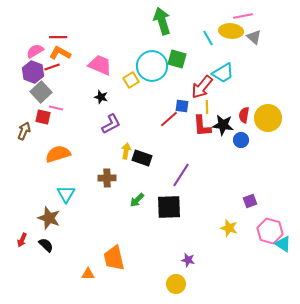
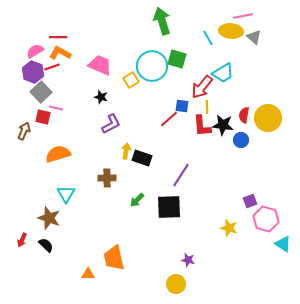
pink hexagon at (270, 231): moved 4 px left, 12 px up
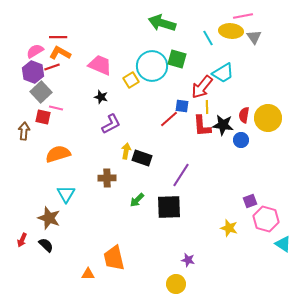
green arrow at (162, 21): moved 2 px down; rotated 56 degrees counterclockwise
gray triangle at (254, 37): rotated 14 degrees clockwise
brown arrow at (24, 131): rotated 18 degrees counterclockwise
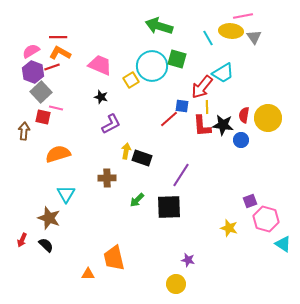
green arrow at (162, 23): moved 3 px left, 3 px down
pink semicircle at (35, 51): moved 4 px left
